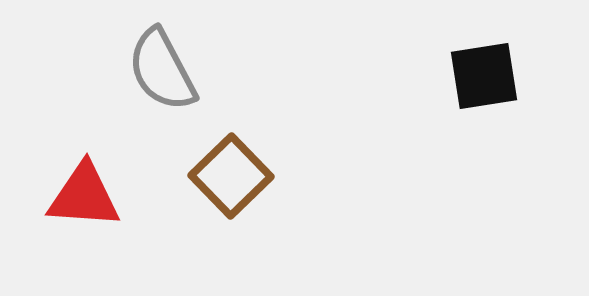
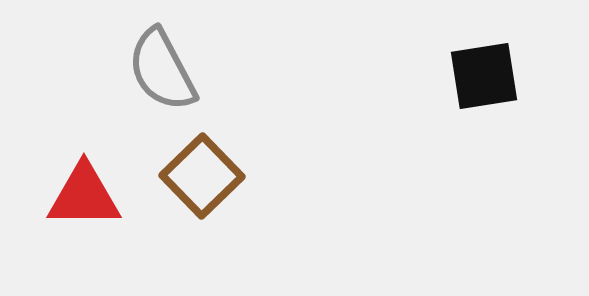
brown square: moved 29 px left
red triangle: rotated 4 degrees counterclockwise
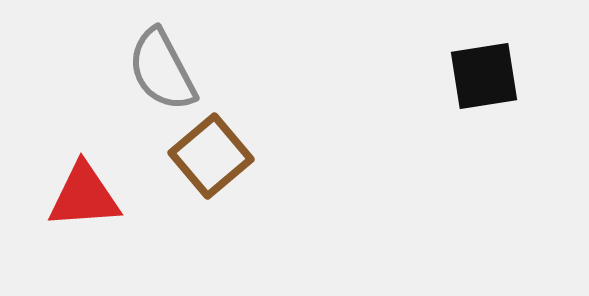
brown square: moved 9 px right, 20 px up; rotated 4 degrees clockwise
red triangle: rotated 4 degrees counterclockwise
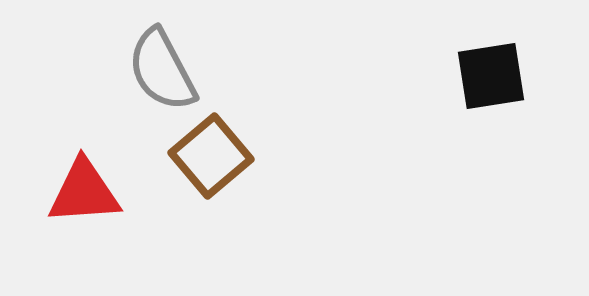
black square: moved 7 px right
red triangle: moved 4 px up
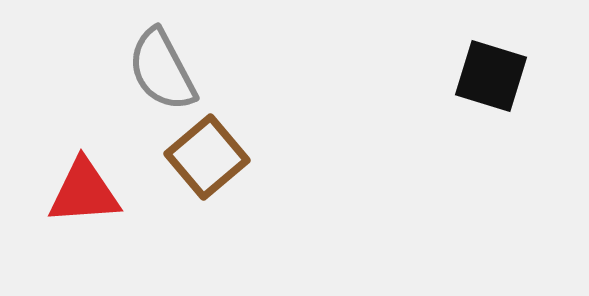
black square: rotated 26 degrees clockwise
brown square: moved 4 px left, 1 px down
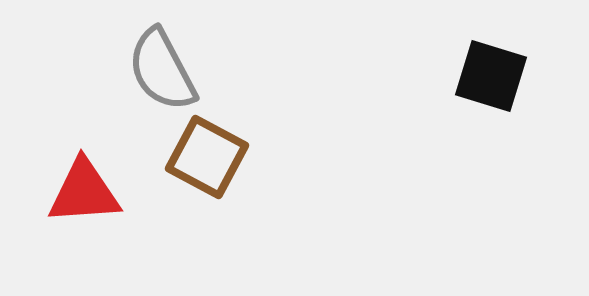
brown square: rotated 22 degrees counterclockwise
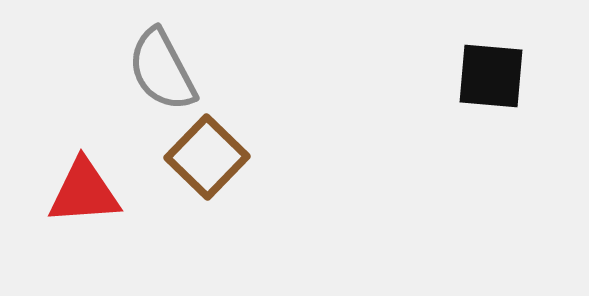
black square: rotated 12 degrees counterclockwise
brown square: rotated 16 degrees clockwise
